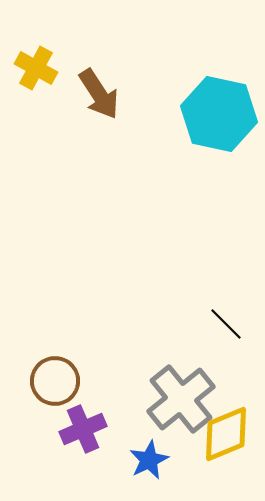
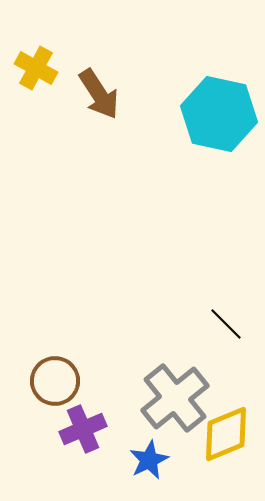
gray cross: moved 6 px left, 1 px up
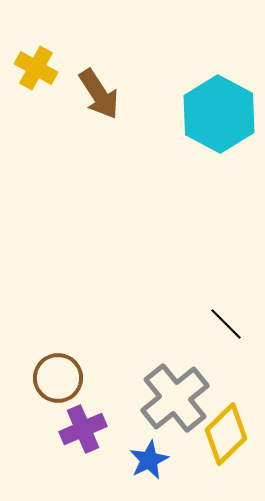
cyan hexagon: rotated 16 degrees clockwise
brown circle: moved 3 px right, 3 px up
yellow diamond: rotated 22 degrees counterclockwise
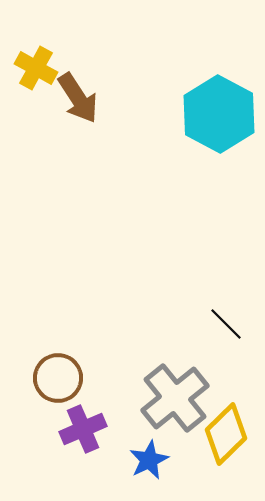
brown arrow: moved 21 px left, 4 px down
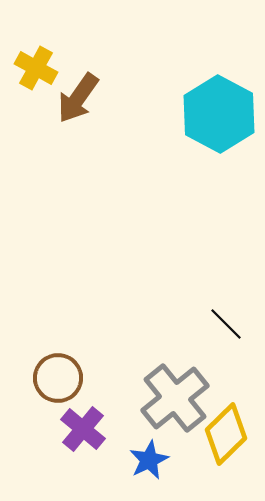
brown arrow: rotated 68 degrees clockwise
purple cross: rotated 27 degrees counterclockwise
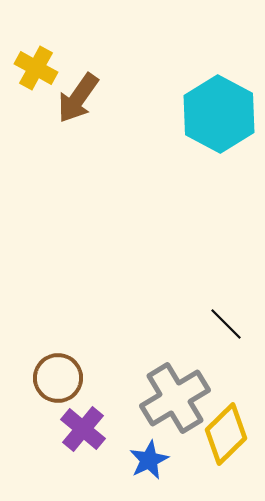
gray cross: rotated 8 degrees clockwise
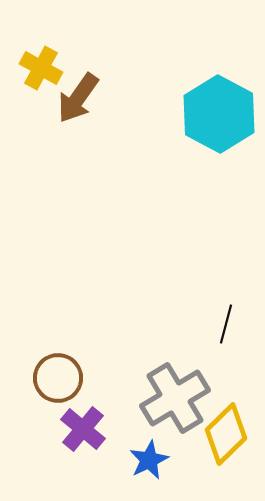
yellow cross: moved 5 px right
black line: rotated 60 degrees clockwise
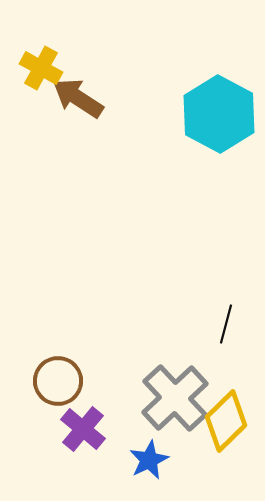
brown arrow: rotated 88 degrees clockwise
brown circle: moved 3 px down
gray cross: rotated 12 degrees counterclockwise
yellow diamond: moved 13 px up
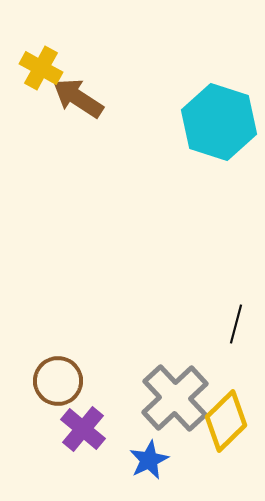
cyan hexagon: moved 8 px down; rotated 10 degrees counterclockwise
black line: moved 10 px right
